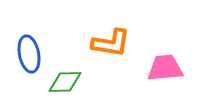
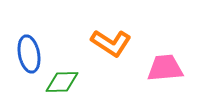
orange L-shape: rotated 24 degrees clockwise
green diamond: moved 3 px left
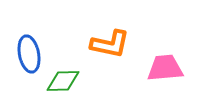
orange L-shape: moved 1 px left, 1 px down; rotated 21 degrees counterclockwise
green diamond: moved 1 px right, 1 px up
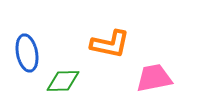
blue ellipse: moved 2 px left, 1 px up
pink trapezoid: moved 11 px left, 10 px down; rotated 6 degrees counterclockwise
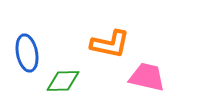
pink trapezoid: moved 7 px left, 1 px up; rotated 24 degrees clockwise
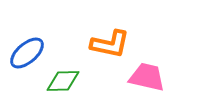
blue ellipse: rotated 60 degrees clockwise
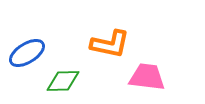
blue ellipse: rotated 9 degrees clockwise
pink trapezoid: rotated 6 degrees counterclockwise
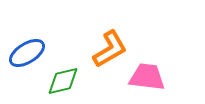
orange L-shape: moved 5 px down; rotated 42 degrees counterclockwise
green diamond: rotated 12 degrees counterclockwise
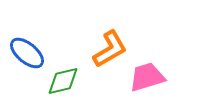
blue ellipse: rotated 72 degrees clockwise
pink trapezoid: rotated 24 degrees counterclockwise
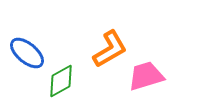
pink trapezoid: moved 1 px left, 1 px up
green diamond: moved 2 px left; rotated 16 degrees counterclockwise
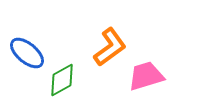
orange L-shape: moved 2 px up; rotated 6 degrees counterclockwise
green diamond: moved 1 px right, 1 px up
